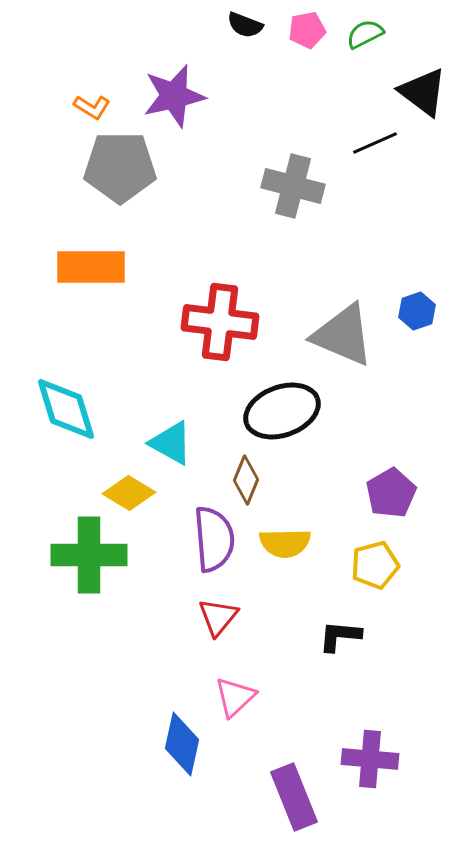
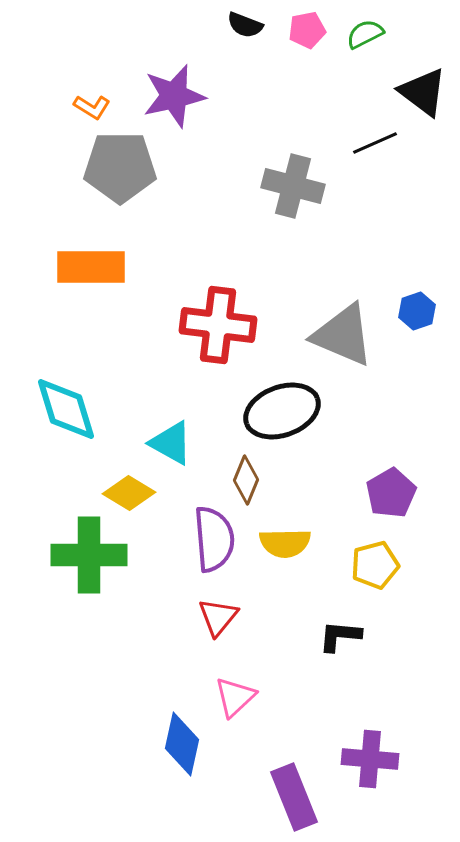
red cross: moved 2 px left, 3 px down
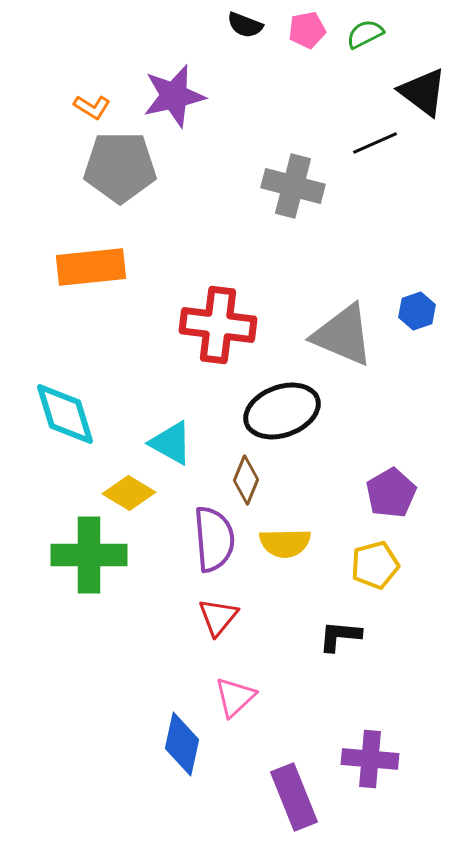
orange rectangle: rotated 6 degrees counterclockwise
cyan diamond: moved 1 px left, 5 px down
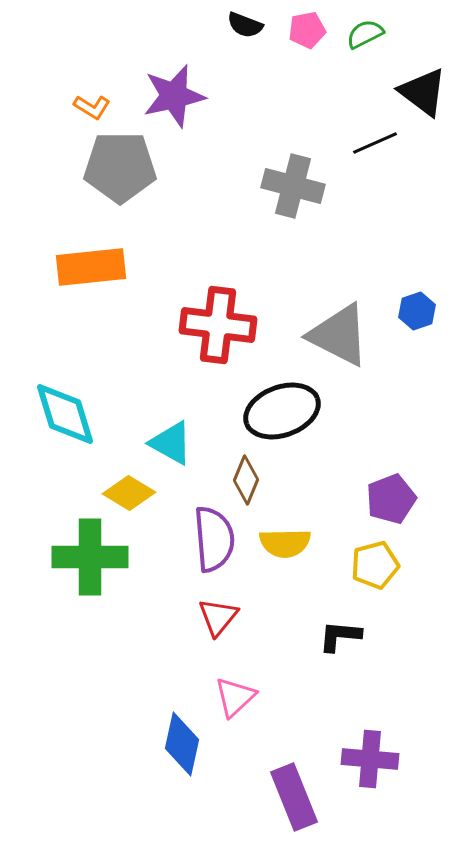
gray triangle: moved 4 px left; rotated 4 degrees clockwise
purple pentagon: moved 6 px down; rotated 9 degrees clockwise
green cross: moved 1 px right, 2 px down
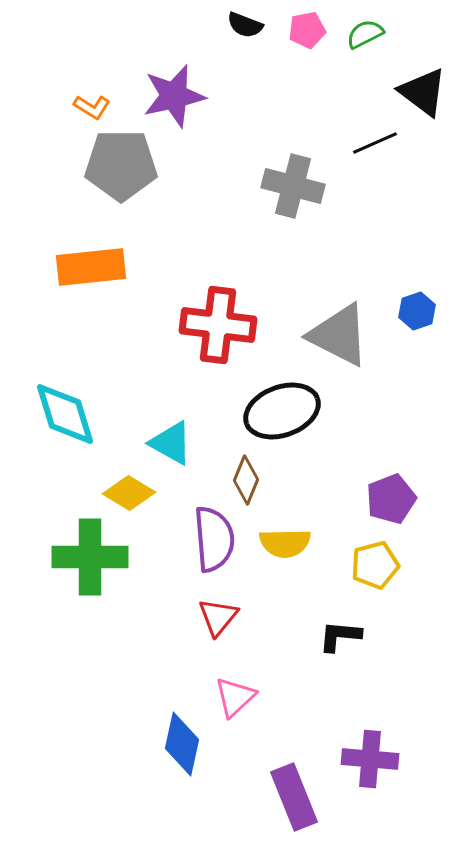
gray pentagon: moved 1 px right, 2 px up
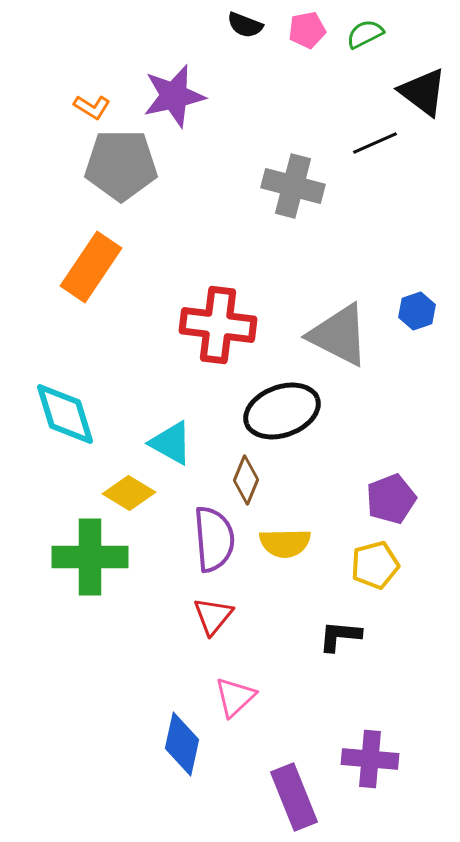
orange rectangle: rotated 50 degrees counterclockwise
red triangle: moved 5 px left, 1 px up
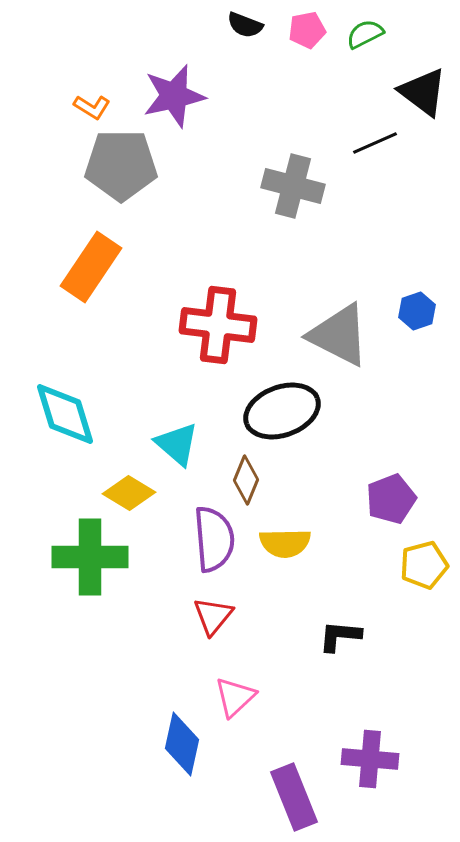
cyan triangle: moved 6 px right, 1 px down; rotated 12 degrees clockwise
yellow pentagon: moved 49 px right
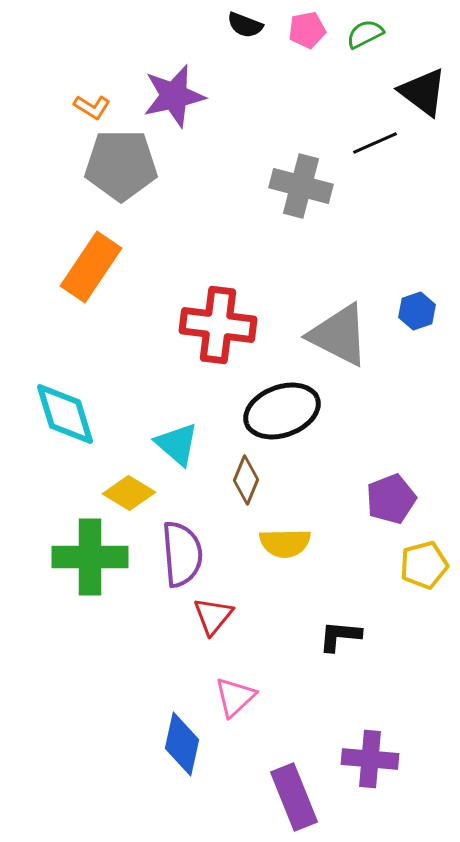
gray cross: moved 8 px right
purple semicircle: moved 32 px left, 15 px down
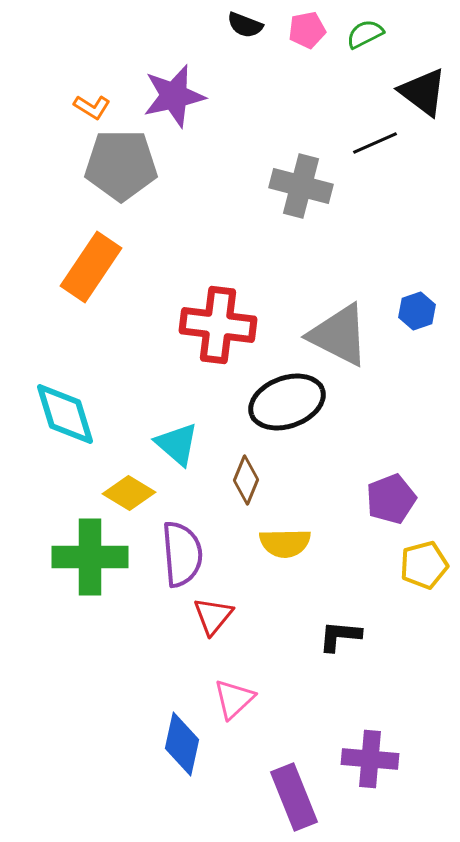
black ellipse: moved 5 px right, 9 px up
pink triangle: moved 1 px left, 2 px down
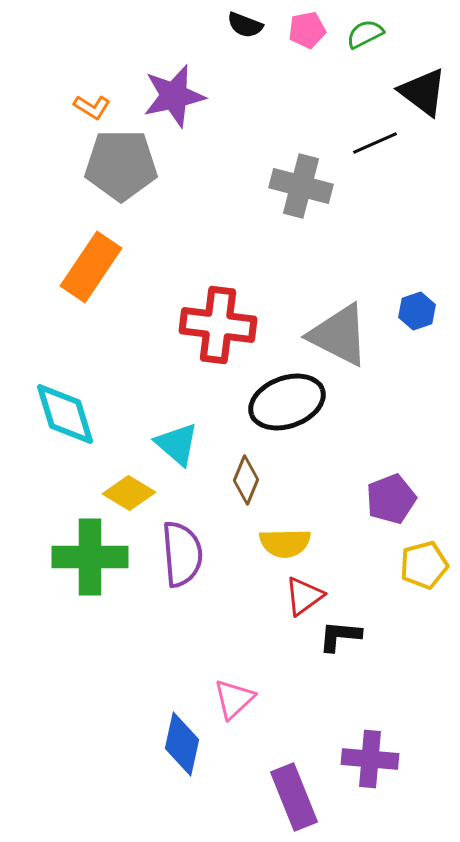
red triangle: moved 91 px right, 20 px up; rotated 15 degrees clockwise
